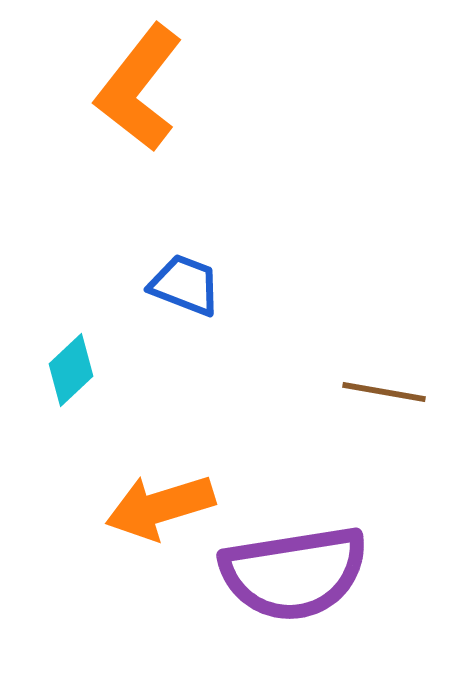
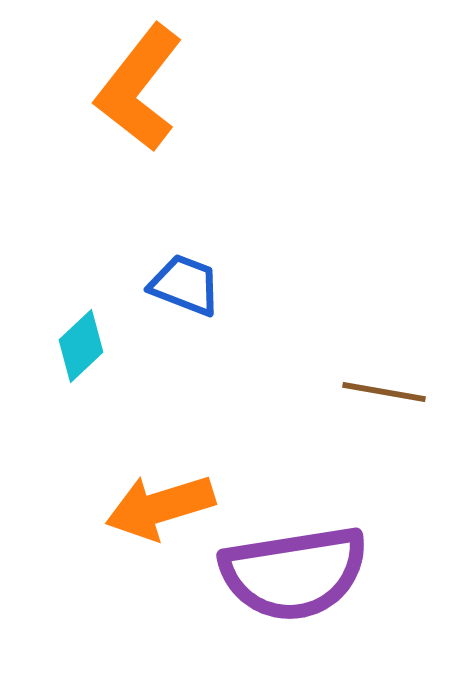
cyan diamond: moved 10 px right, 24 px up
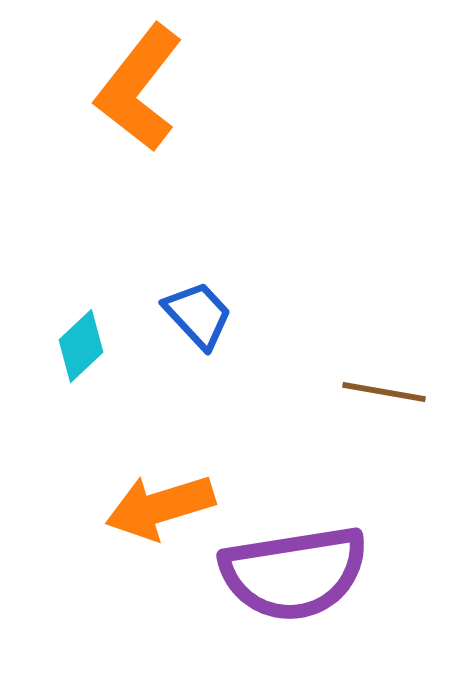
blue trapezoid: moved 13 px right, 30 px down; rotated 26 degrees clockwise
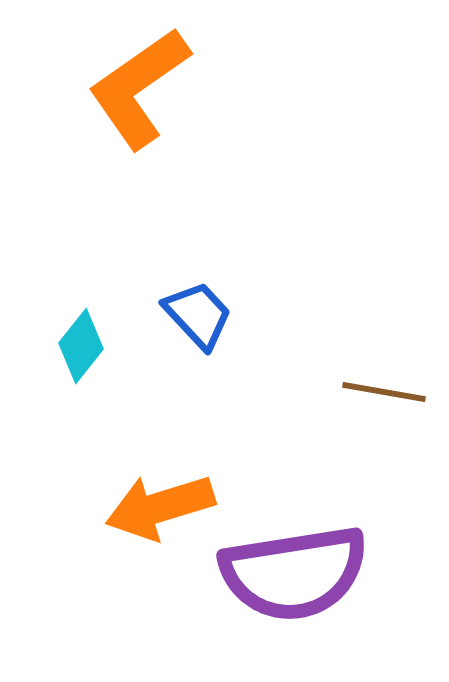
orange L-shape: rotated 17 degrees clockwise
cyan diamond: rotated 8 degrees counterclockwise
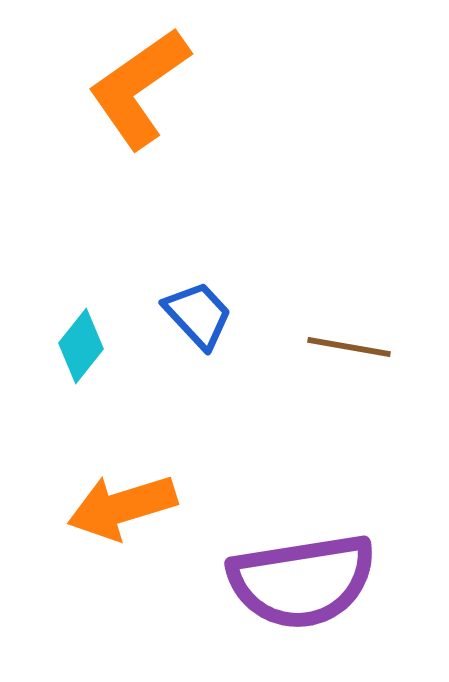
brown line: moved 35 px left, 45 px up
orange arrow: moved 38 px left
purple semicircle: moved 8 px right, 8 px down
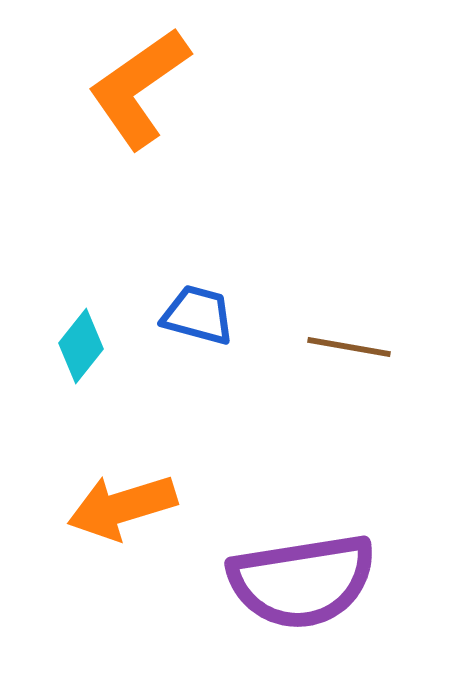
blue trapezoid: rotated 32 degrees counterclockwise
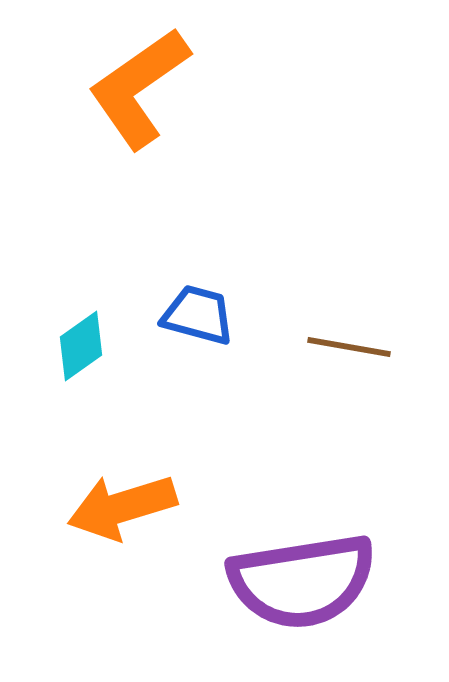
cyan diamond: rotated 16 degrees clockwise
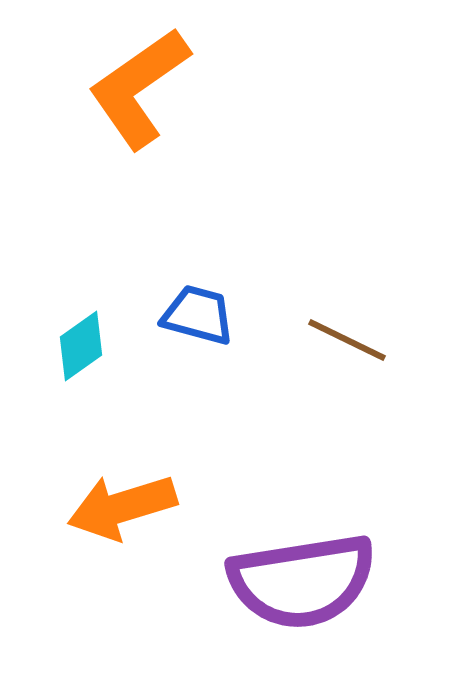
brown line: moved 2 px left, 7 px up; rotated 16 degrees clockwise
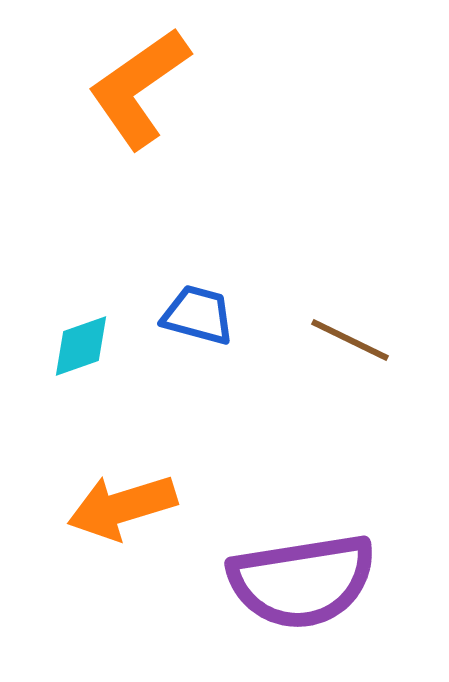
brown line: moved 3 px right
cyan diamond: rotated 16 degrees clockwise
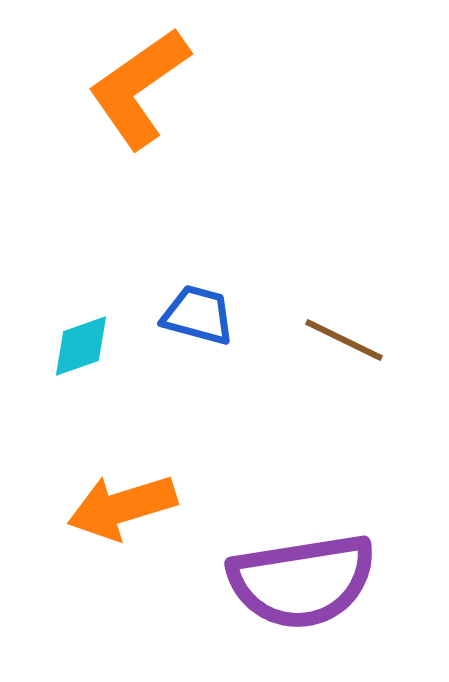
brown line: moved 6 px left
